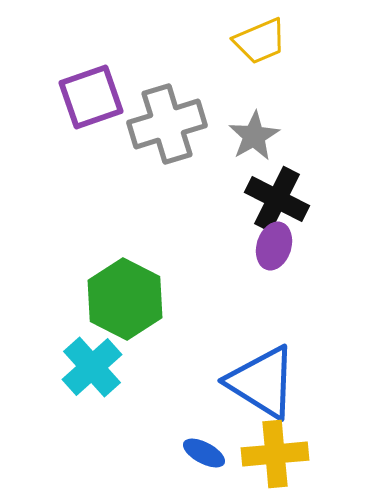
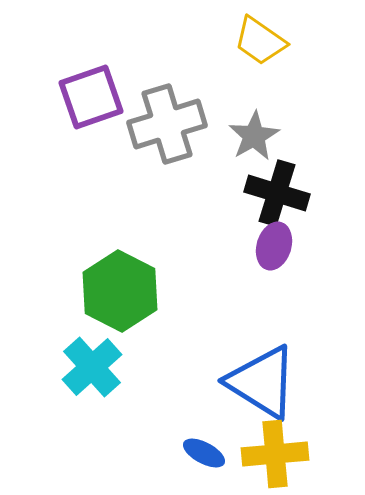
yellow trapezoid: rotated 58 degrees clockwise
black cross: moved 6 px up; rotated 10 degrees counterclockwise
green hexagon: moved 5 px left, 8 px up
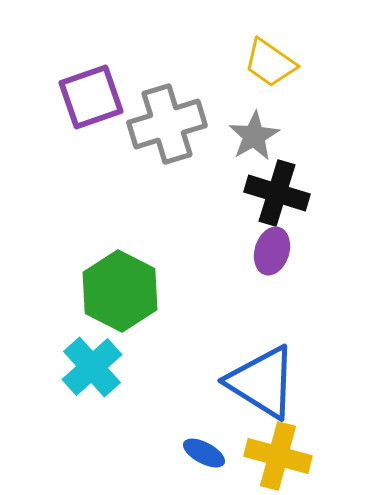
yellow trapezoid: moved 10 px right, 22 px down
purple ellipse: moved 2 px left, 5 px down
yellow cross: moved 3 px right, 2 px down; rotated 20 degrees clockwise
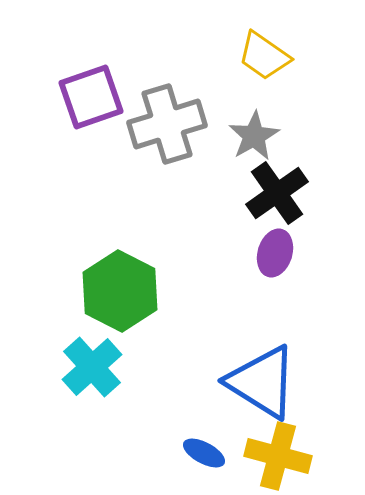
yellow trapezoid: moved 6 px left, 7 px up
black cross: rotated 38 degrees clockwise
purple ellipse: moved 3 px right, 2 px down
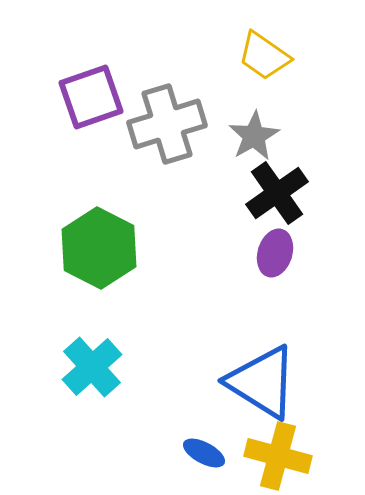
green hexagon: moved 21 px left, 43 px up
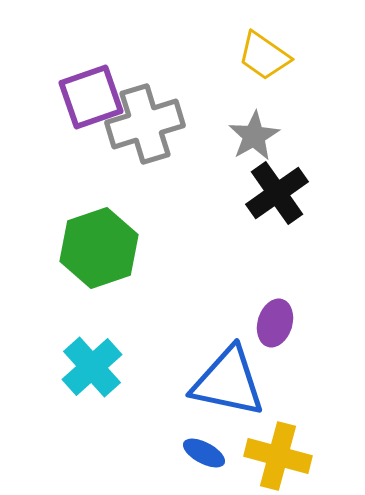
gray cross: moved 22 px left
green hexagon: rotated 14 degrees clockwise
purple ellipse: moved 70 px down
blue triangle: moved 34 px left; rotated 20 degrees counterclockwise
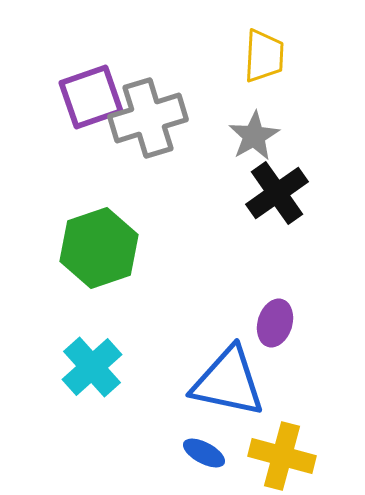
yellow trapezoid: rotated 122 degrees counterclockwise
gray cross: moved 3 px right, 6 px up
yellow cross: moved 4 px right
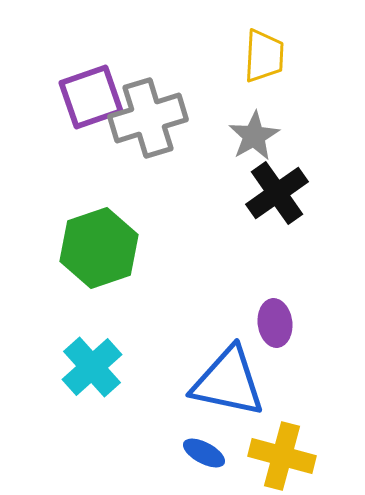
purple ellipse: rotated 24 degrees counterclockwise
